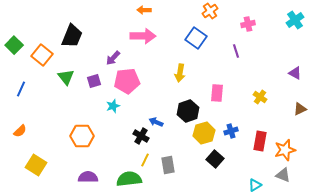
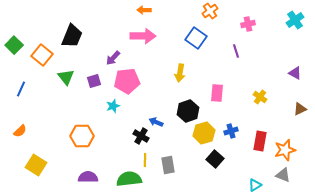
yellow line: rotated 24 degrees counterclockwise
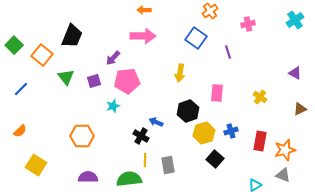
purple line: moved 8 px left, 1 px down
blue line: rotated 21 degrees clockwise
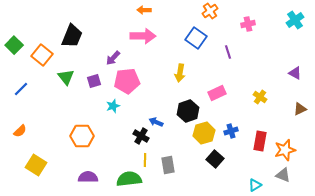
pink rectangle: rotated 60 degrees clockwise
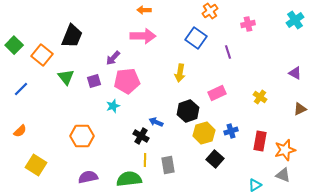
purple semicircle: rotated 12 degrees counterclockwise
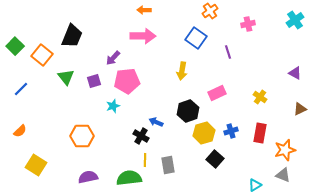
green square: moved 1 px right, 1 px down
yellow arrow: moved 2 px right, 2 px up
red rectangle: moved 8 px up
green semicircle: moved 1 px up
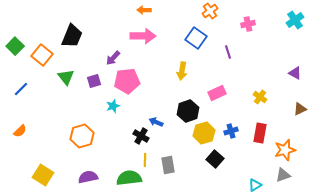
orange hexagon: rotated 15 degrees counterclockwise
yellow square: moved 7 px right, 10 px down
gray triangle: rotated 42 degrees counterclockwise
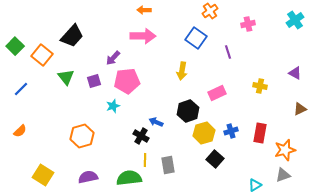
black trapezoid: rotated 20 degrees clockwise
yellow cross: moved 11 px up; rotated 24 degrees counterclockwise
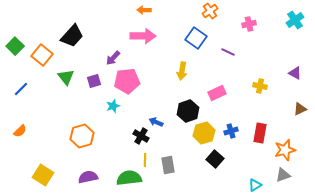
pink cross: moved 1 px right
purple line: rotated 48 degrees counterclockwise
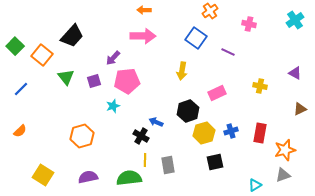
pink cross: rotated 24 degrees clockwise
black square: moved 3 px down; rotated 36 degrees clockwise
